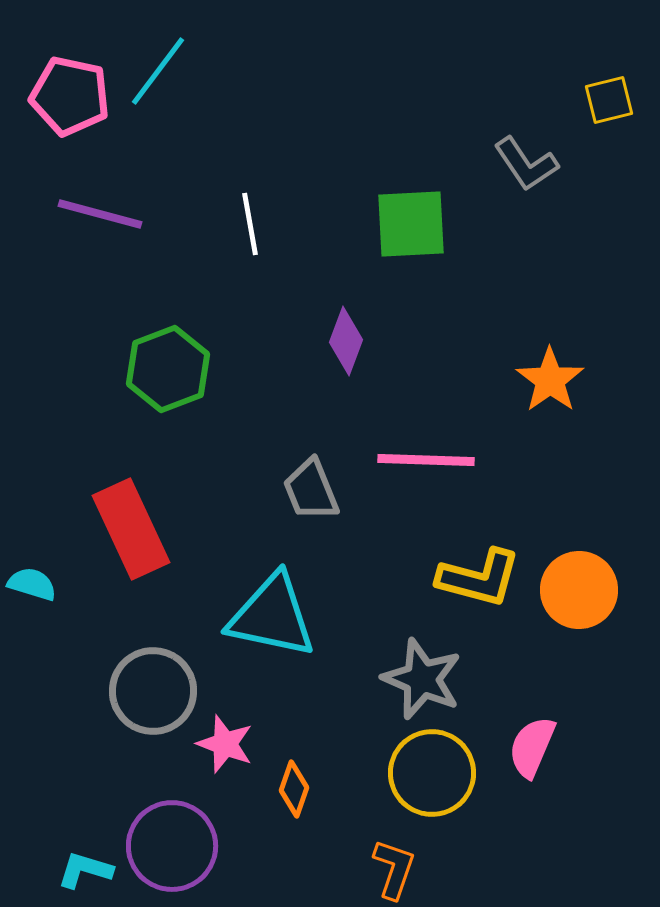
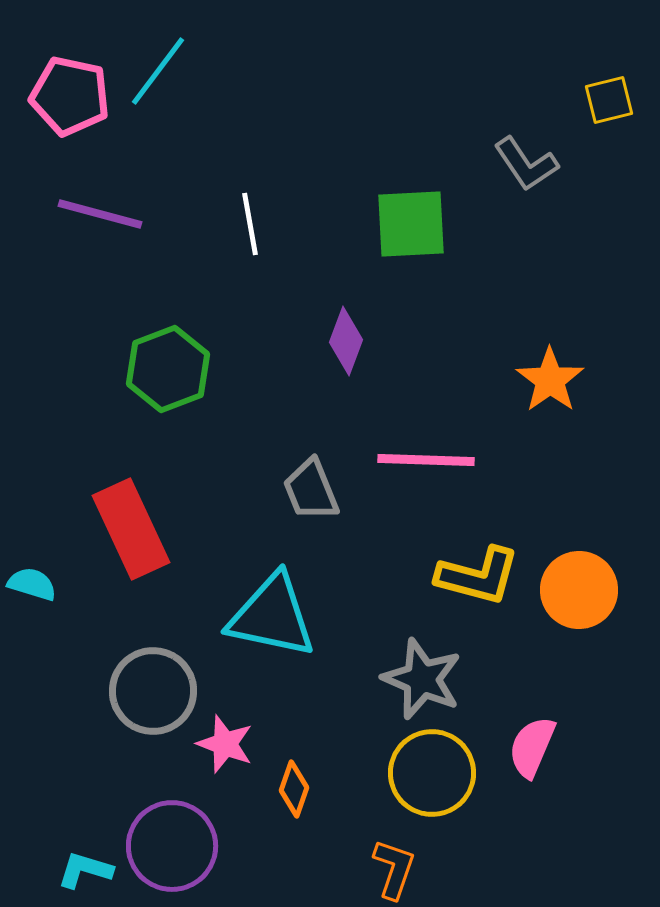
yellow L-shape: moved 1 px left, 2 px up
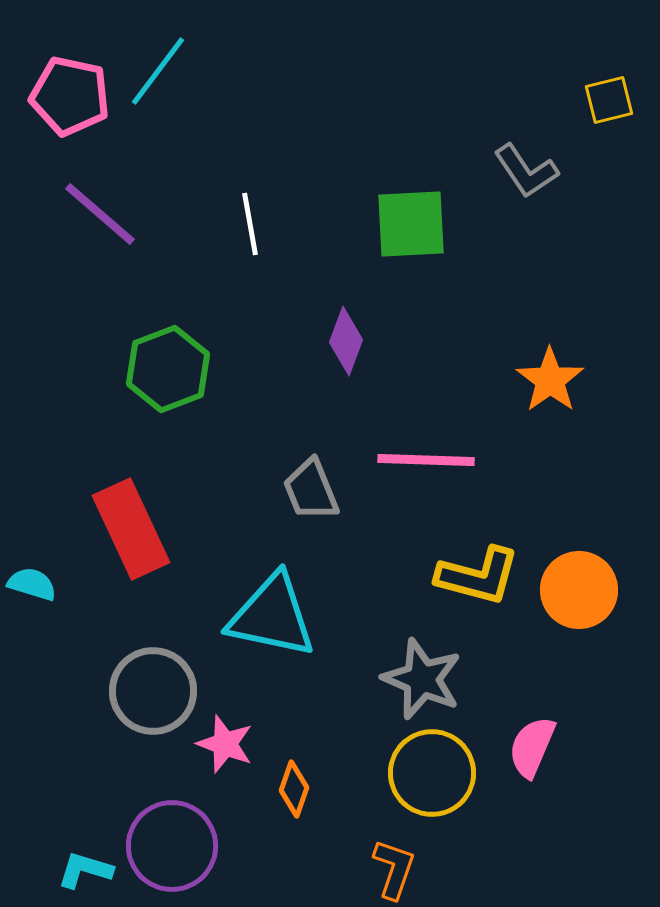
gray L-shape: moved 7 px down
purple line: rotated 26 degrees clockwise
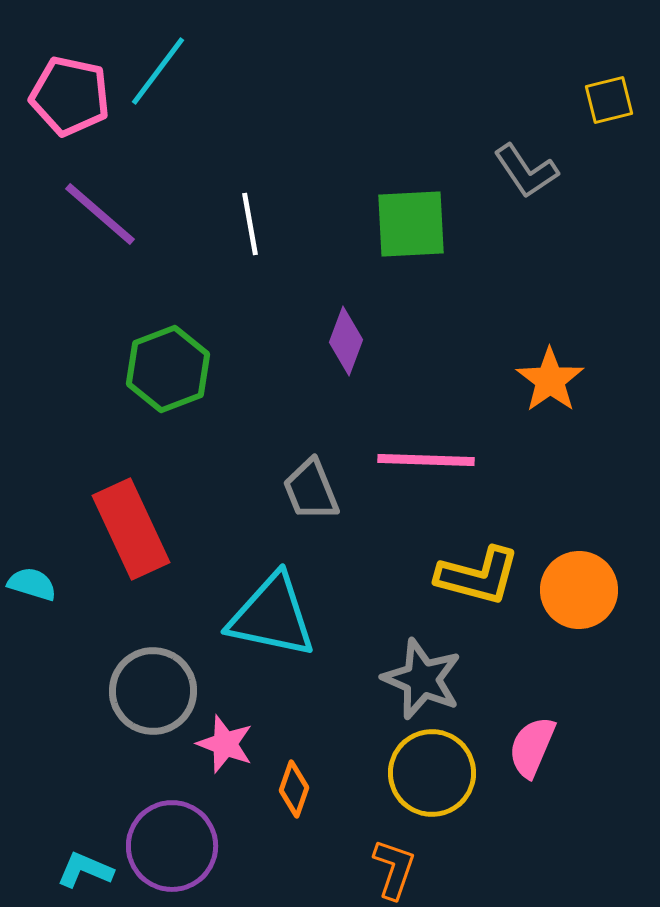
cyan L-shape: rotated 6 degrees clockwise
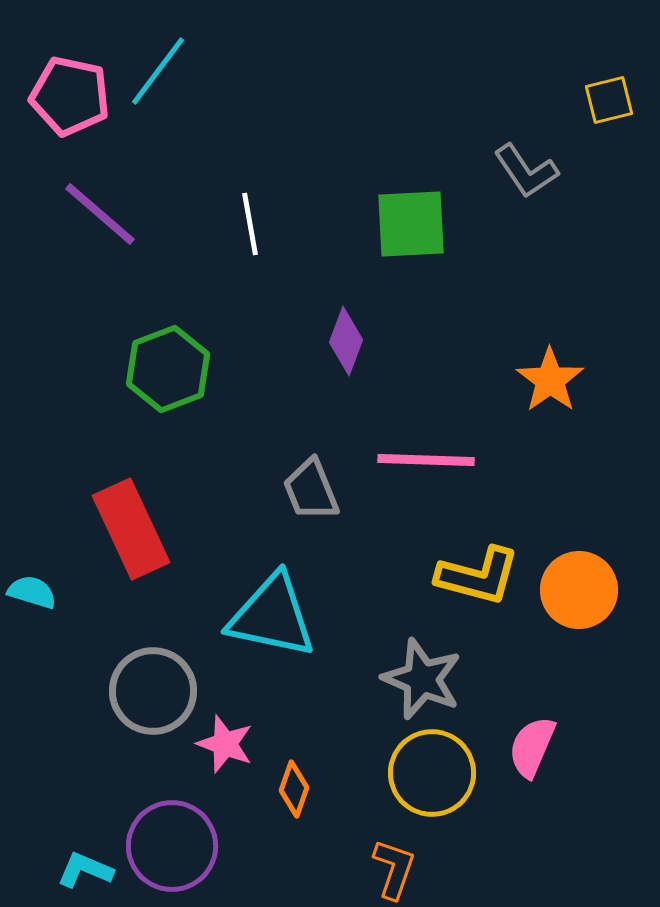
cyan semicircle: moved 8 px down
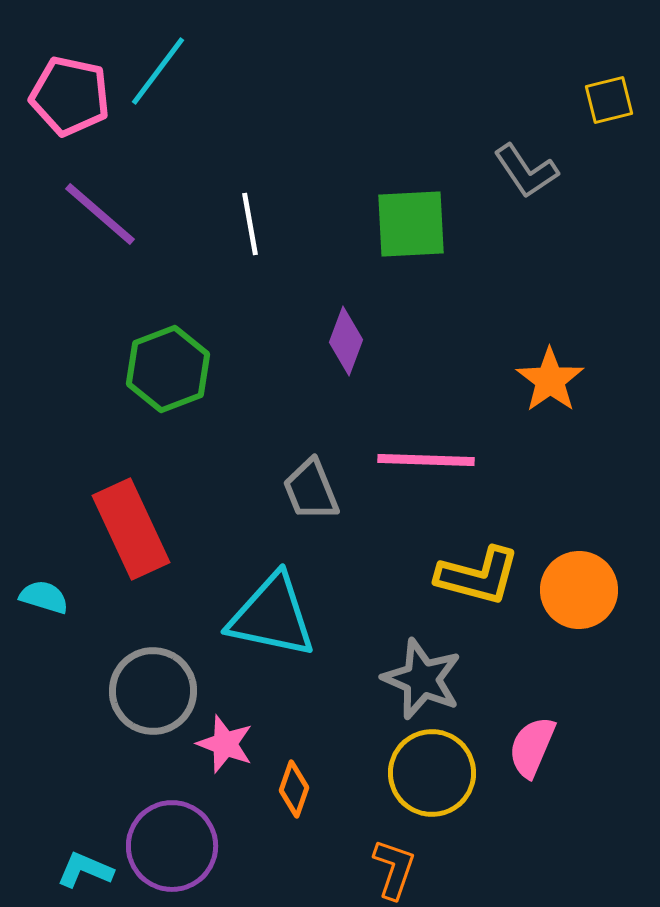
cyan semicircle: moved 12 px right, 5 px down
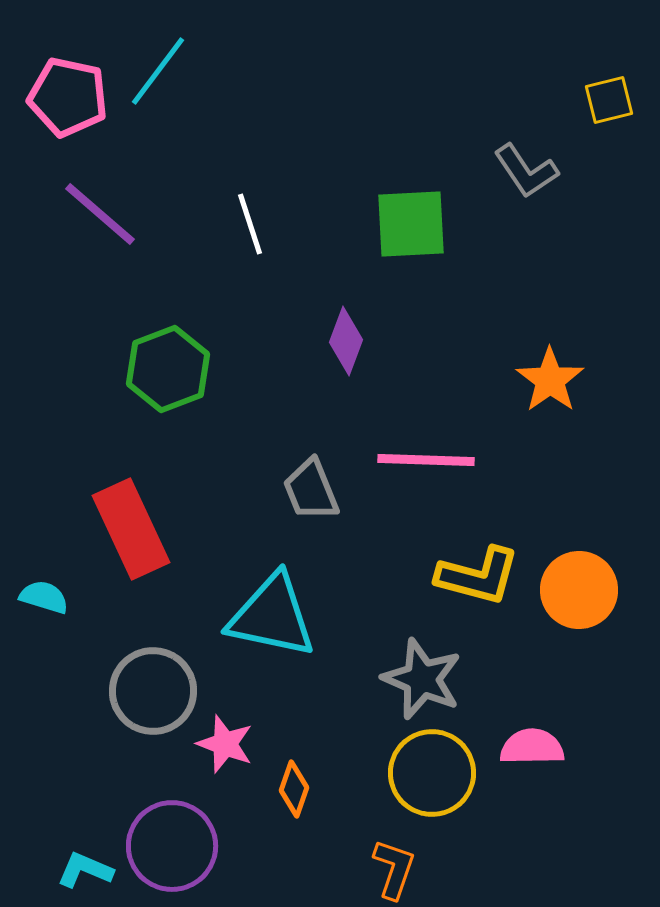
pink pentagon: moved 2 px left, 1 px down
white line: rotated 8 degrees counterclockwise
pink semicircle: rotated 66 degrees clockwise
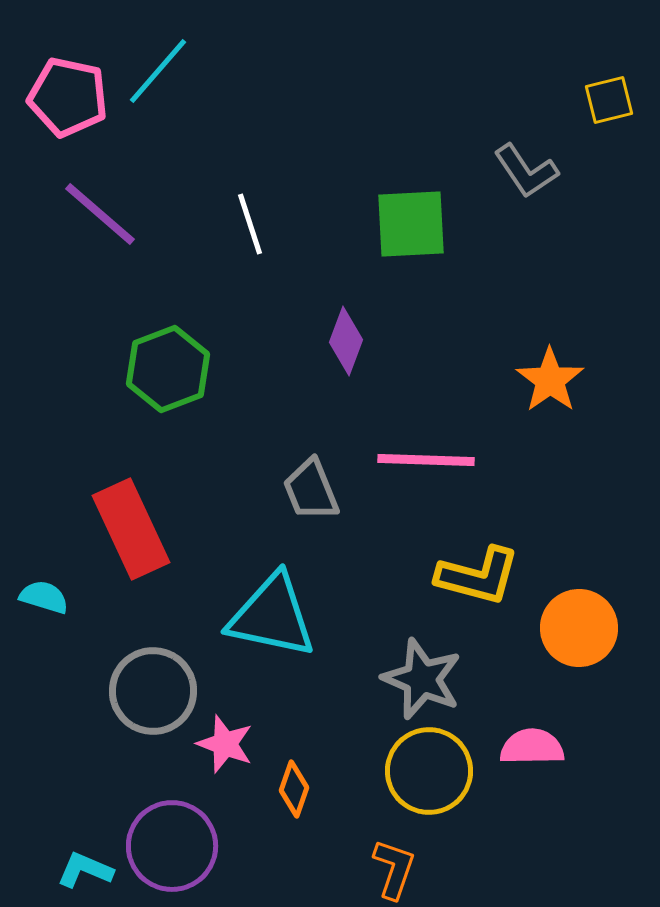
cyan line: rotated 4 degrees clockwise
orange circle: moved 38 px down
yellow circle: moved 3 px left, 2 px up
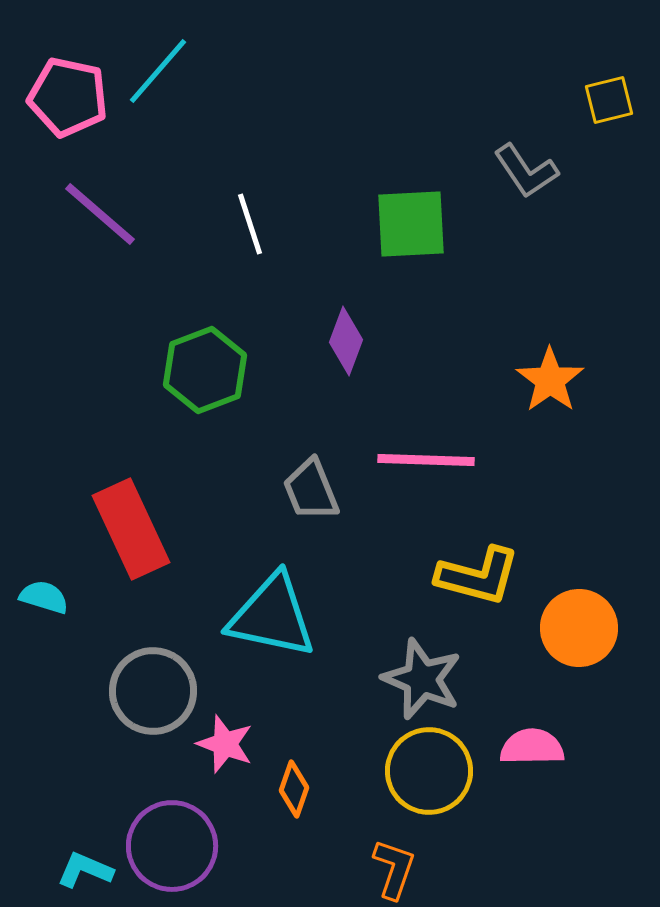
green hexagon: moved 37 px right, 1 px down
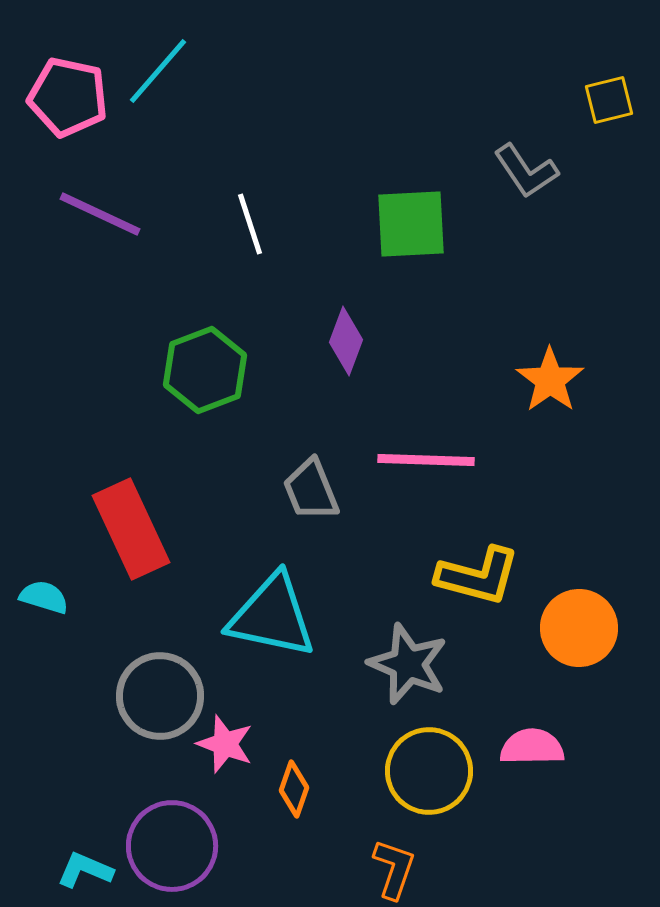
purple line: rotated 16 degrees counterclockwise
gray star: moved 14 px left, 15 px up
gray circle: moved 7 px right, 5 px down
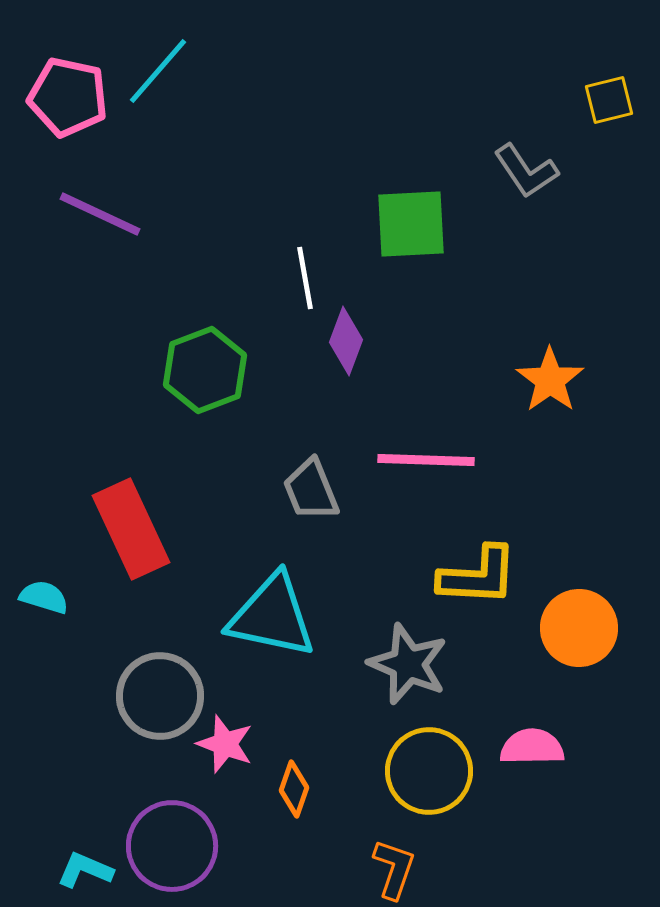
white line: moved 55 px right, 54 px down; rotated 8 degrees clockwise
yellow L-shape: rotated 12 degrees counterclockwise
